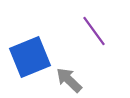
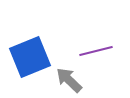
purple line: moved 2 px right, 20 px down; rotated 68 degrees counterclockwise
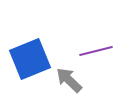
blue square: moved 2 px down
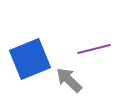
purple line: moved 2 px left, 2 px up
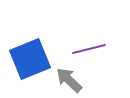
purple line: moved 5 px left
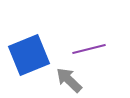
blue square: moved 1 px left, 4 px up
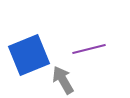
gray arrow: moved 6 px left; rotated 16 degrees clockwise
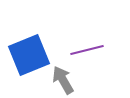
purple line: moved 2 px left, 1 px down
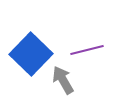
blue square: moved 2 px right, 1 px up; rotated 24 degrees counterclockwise
